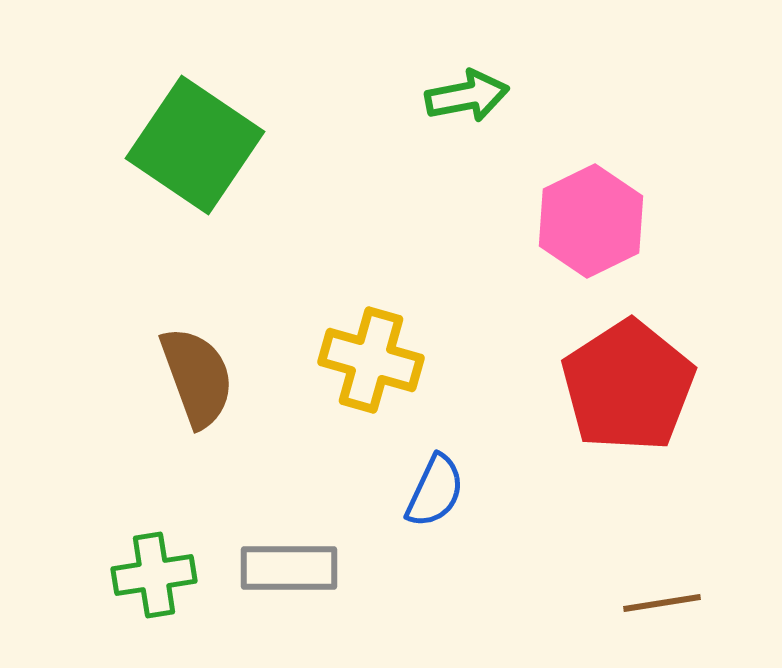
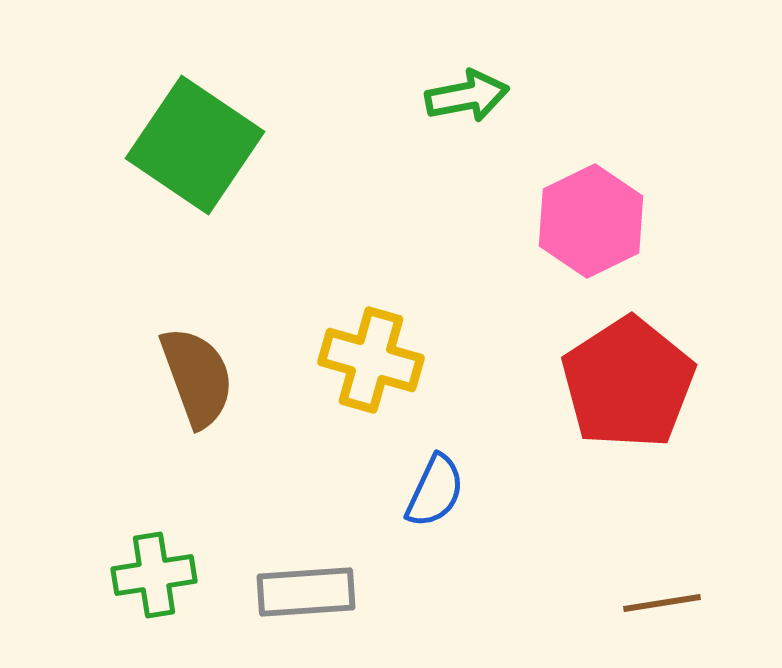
red pentagon: moved 3 px up
gray rectangle: moved 17 px right, 24 px down; rotated 4 degrees counterclockwise
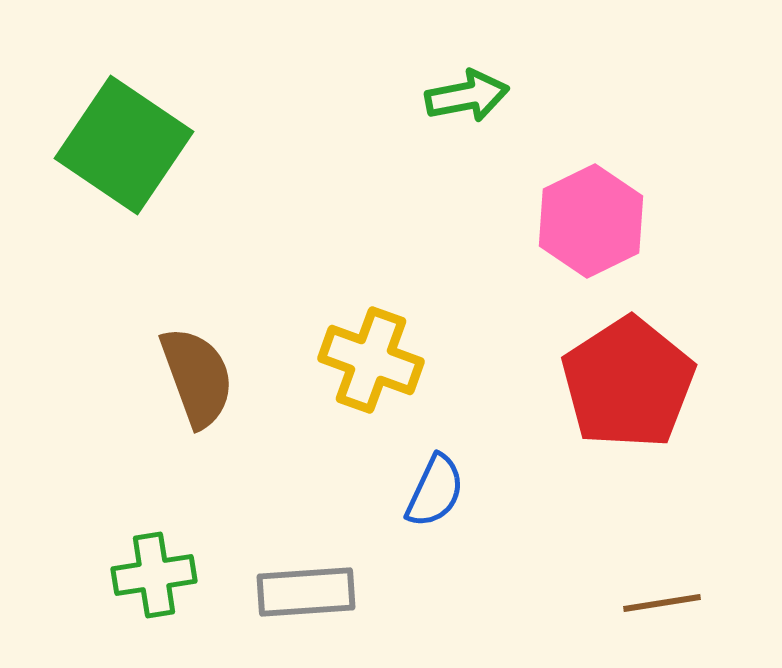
green square: moved 71 px left
yellow cross: rotated 4 degrees clockwise
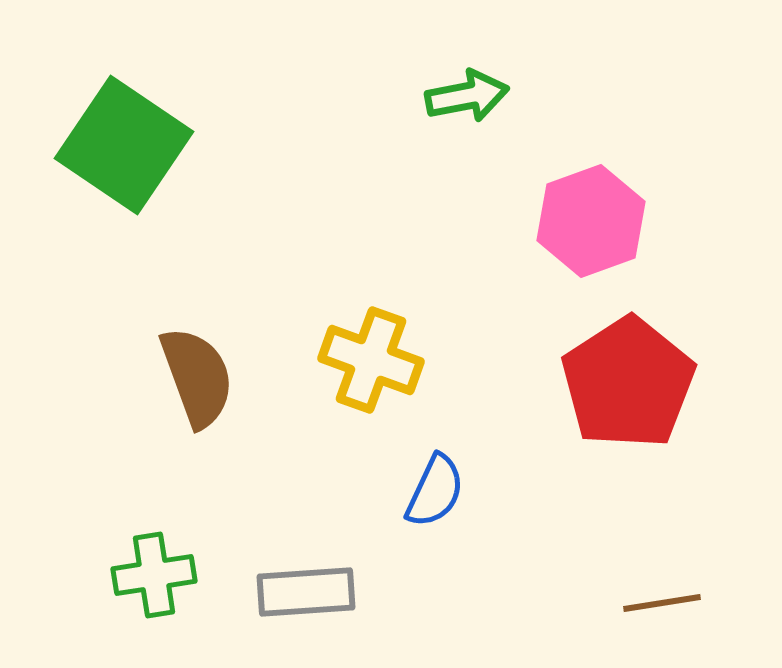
pink hexagon: rotated 6 degrees clockwise
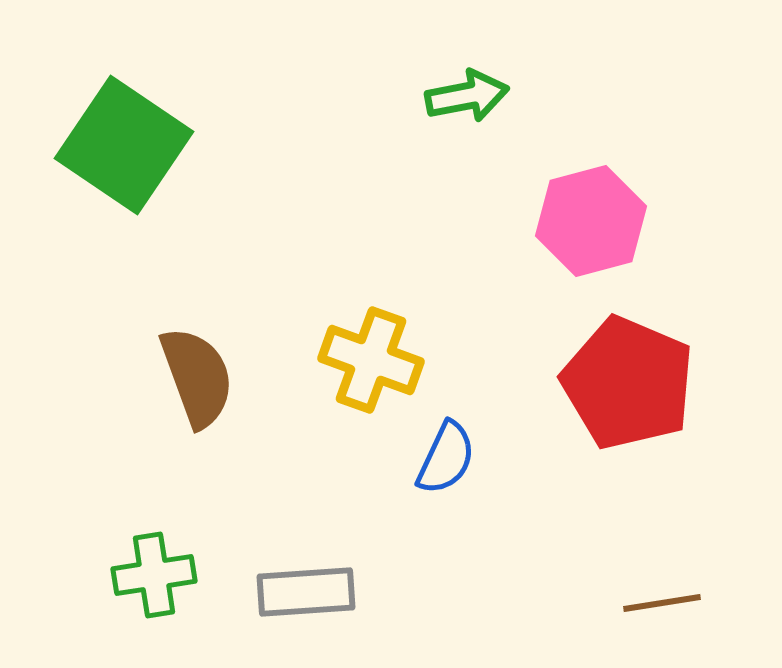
pink hexagon: rotated 5 degrees clockwise
red pentagon: rotated 16 degrees counterclockwise
blue semicircle: moved 11 px right, 33 px up
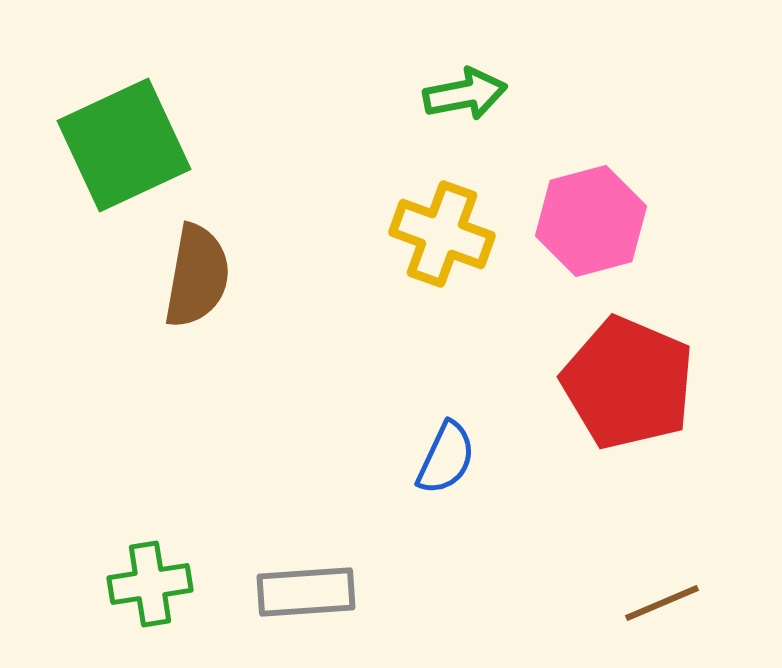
green arrow: moved 2 px left, 2 px up
green square: rotated 31 degrees clockwise
yellow cross: moved 71 px right, 126 px up
brown semicircle: moved 101 px up; rotated 30 degrees clockwise
green cross: moved 4 px left, 9 px down
brown line: rotated 14 degrees counterclockwise
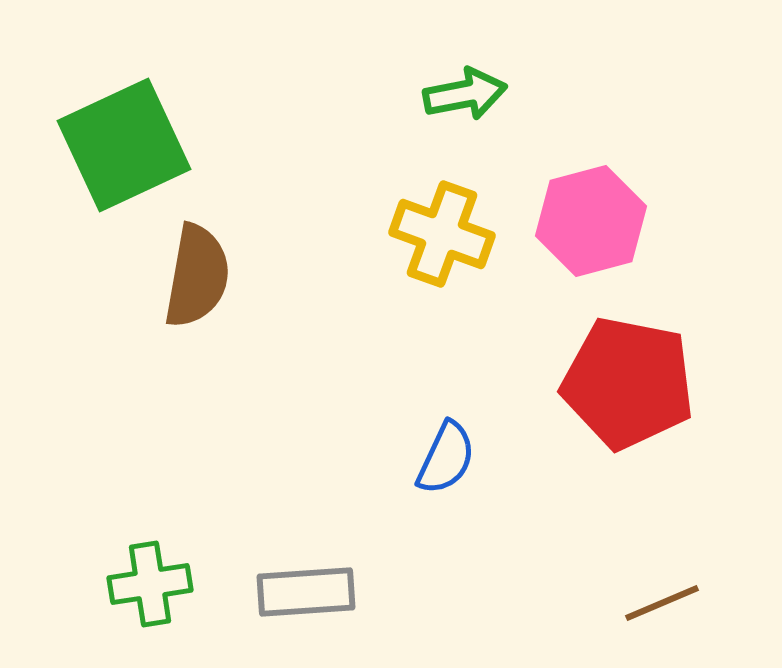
red pentagon: rotated 12 degrees counterclockwise
